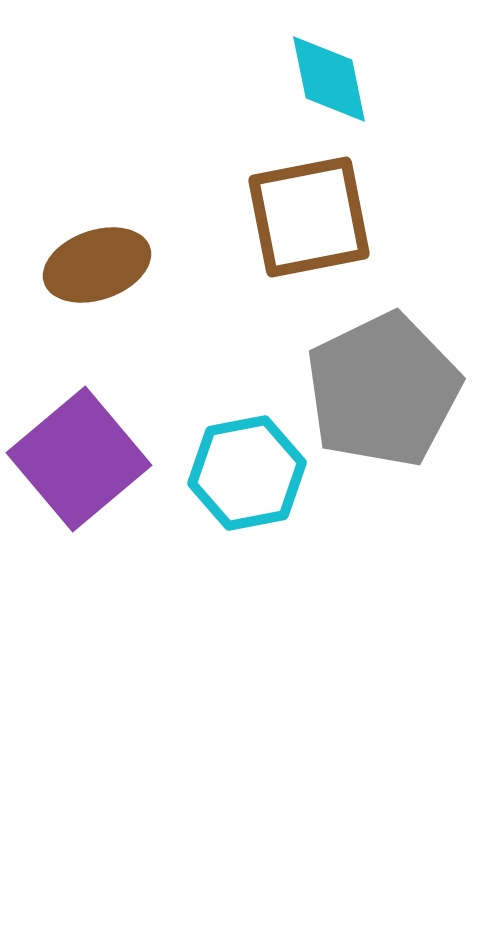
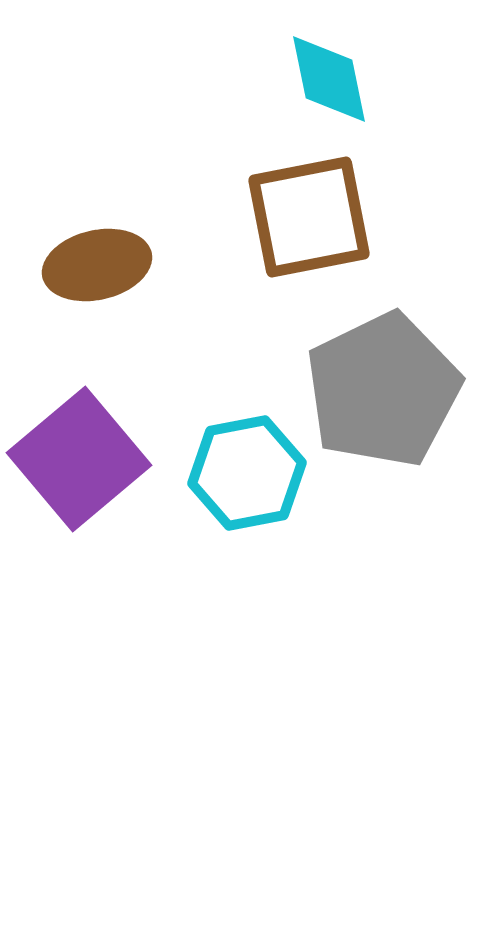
brown ellipse: rotated 6 degrees clockwise
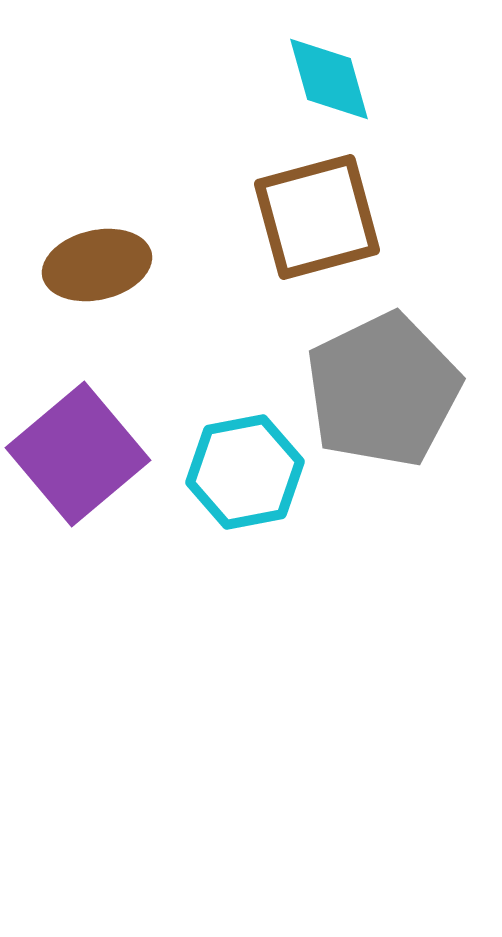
cyan diamond: rotated 4 degrees counterclockwise
brown square: moved 8 px right; rotated 4 degrees counterclockwise
purple square: moved 1 px left, 5 px up
cyan hexagon: moved 2 px left, 1 px up
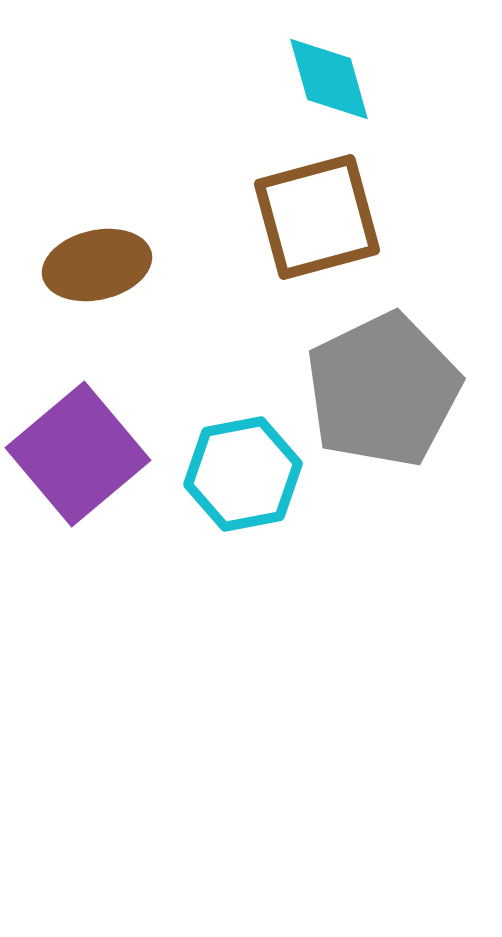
cyan hexagon: moved 2 px left, 2 px down
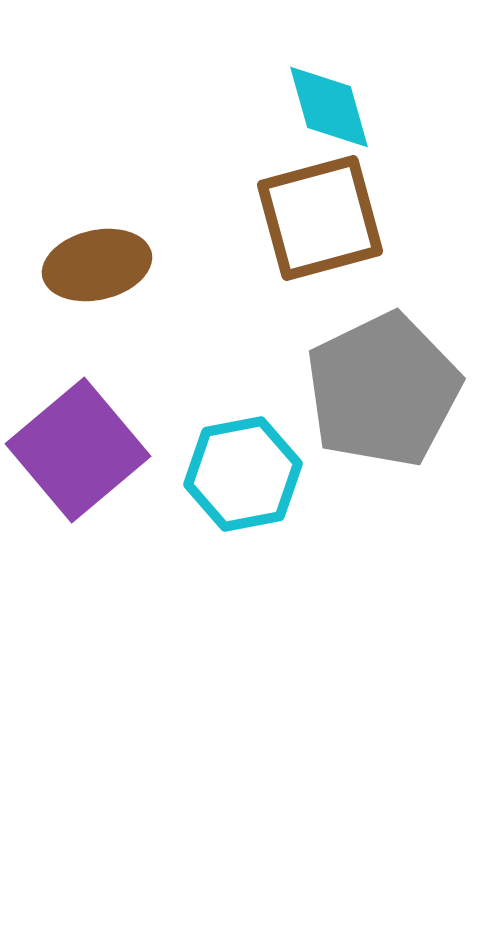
cyan diamond: moved 28 px down
brown square: moved 3 px right, 1 px down
purple square: moved 4 px up
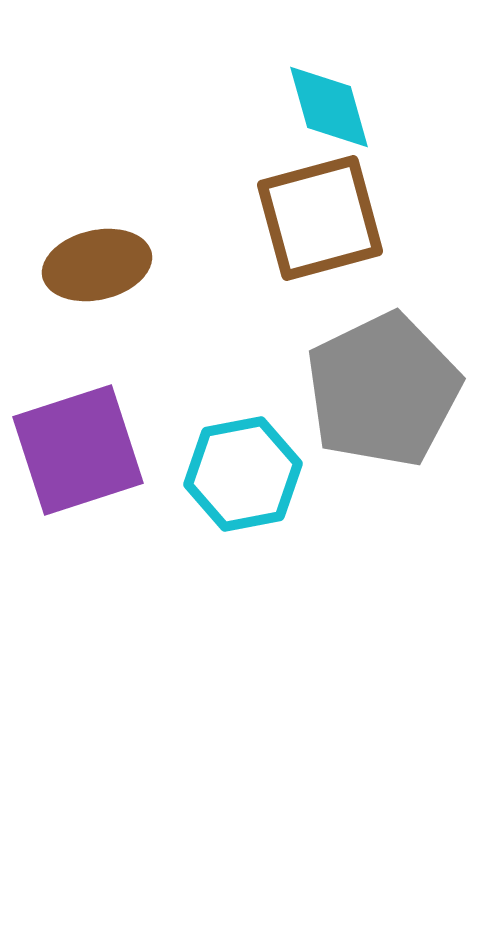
purple square: rotated 22 degrees clockwise
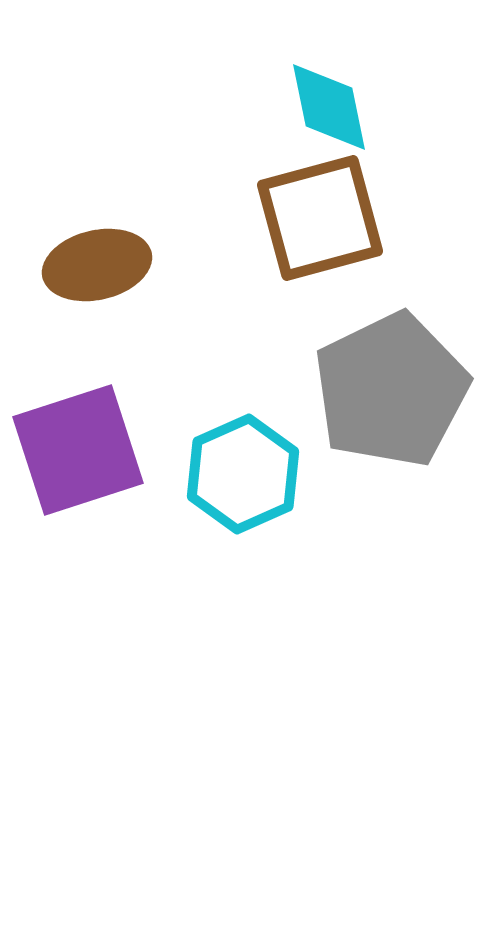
cyan diamond: rotated 4 degrees clockwise
gray pentagon: moved 8 px right
cyan hexagon: rotated 13 degrees counterclockwise
